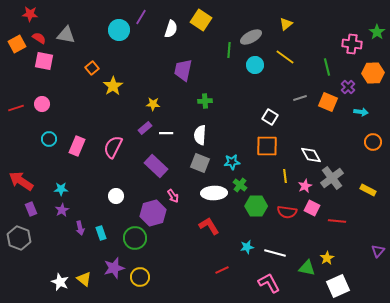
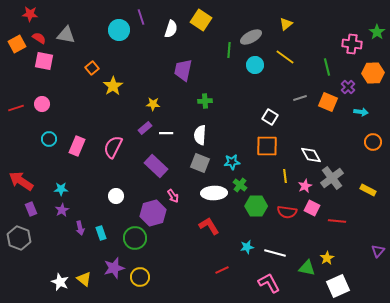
purple line at (141, 17): rotated 49 degrees counterclockwise
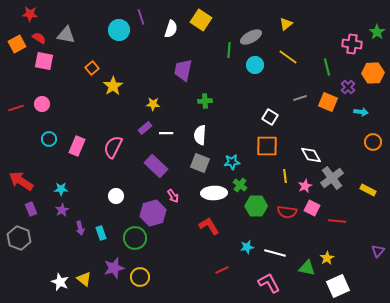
yellow line at (285, 57): moved 3 px right
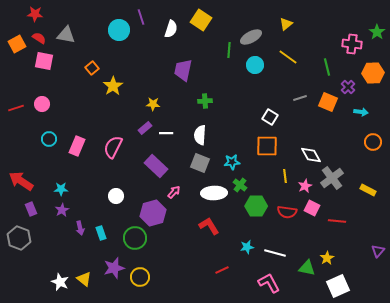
red star at (30, 14): moved 5 px right
pink arrow at (173, 196): moved 1 px right, 4 px up; rotated 104 degrees counterclockwise
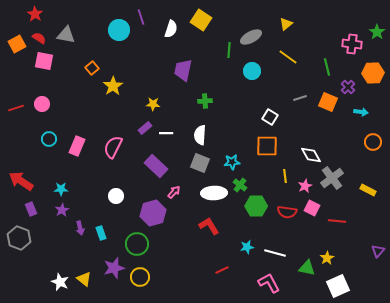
red star at (35, 14): rotated 28 degrees clockwise
cyan circle at (255, 65): moved 3 px left, 6 px down
green circle at (135, 238): moved 2 px right, 6 px down
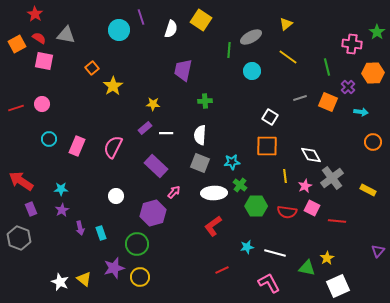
red L-shape at (209, 226): moved 4 px right; rotated 95 degrees counterclockwise
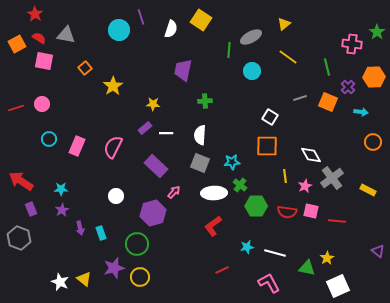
yellow triangle at (286, 24): moved 2 px left
orange square at (92, 68): moved 7 px left
orange hexagon at (373, 73): moved 1 px right, 4 px down
pink square at (312, 208): moved 1 px left, 3 px down; rotated 14 degrees counterclockwise
purple triangle at (378, 251): rotated 32 degrees counterclockwise
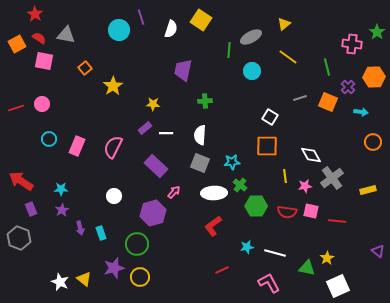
pink star at (305, 186): rotated 16 degrees clockwise
yellow rectangle at (368, 190): rotated 42 degrees counterclockwise
white circle at (116, 196): moved 2 px left
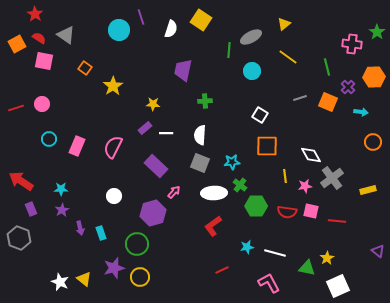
gray triangle at (66, 35): rotated 24 degrees clockwise
orange square at (85, 68): rotated 16 degrees counterclockwise
white square at (270, 117): moved 10 px left, 2 px up
